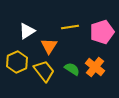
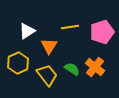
yellow hexagon: moved 1 px right, 1 px down
yellow trapezoid: moved 3 px right, 4 px down
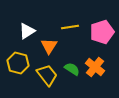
yellow hexagon: rotated 20 degrees counterclockwise
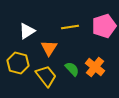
pink pentagon: moved 2 px right, 6 px up
orange triangle: moved 2 px down
green semicircle: rotated 14 degrees clockwise
yellow trapezoid: moved 1 px left, 1 px down
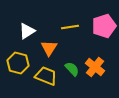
yellow trapezoid: rotated 30 degrees counterclockwise
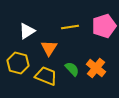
orange cross: moved 1 px right, 1 px down
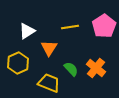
pink pentagon: rotated 15 degrees counterclockwise
yellow hexagon: rotated 20 degrees clockwise
green semicircle: moved 1 px left
yellow trapezoid: moved 3 px right, 7 px down
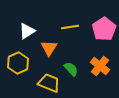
pink pentagon: moved 3 px down
orange cross: moved 4 px right, 2 px up
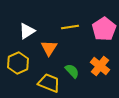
green semicircle: moved 1 px right, 2 px down
